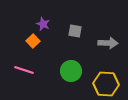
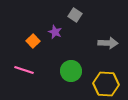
purple star: moved 12 px right, 8 px down
gray square: moved 16 px up; rotated 24 degrees clockwise
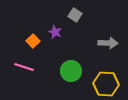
pink line: moved 3 px up
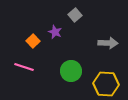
gray square: rotated 16 degrees clockwise
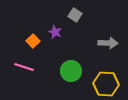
gray square: rotated 16 degrees counterclockwise
